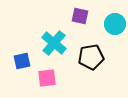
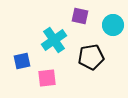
cyan circle: moved 2 px left, 1 px down
cyan cross: moved 3 px up; rotated 15 degrees clockwise
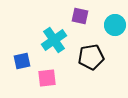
cyan circle: moved 2 px right
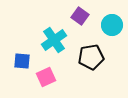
purple square: rotated 24 degrees clockwise
cyan circle: moved 3 px left
blue square: rotated 18 degrees clockwise
pink square: moved 1 px left, 1 px up; rotated 18 degrees counterclockwise
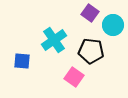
purple square: moved 10 px right, 3 px up
cyan circle: moved 1 px right
black pentagon: moved 6 px up; rotated 15 degrees clockwise
pink square: moved 28 px right; rotated 30 degrees counterclockwise
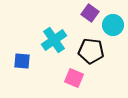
pink square: moved 1 px down; rotated 12 degrees counterclockwise
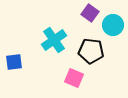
blue square: moved 8 px left, 1 px down; rotated 12 degrees counterclockwise
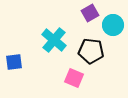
purple square: rotated 24 degrees clockwise
cyan cross: rotated 15 degrees counterclockwise
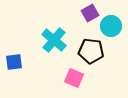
cyan circle: moved 2 px left, 1 px down
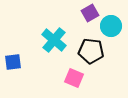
blue square: moved 1 px left
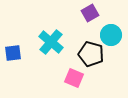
cyan circle: moved 9 px down
cyan cross: moved 3 px left, 2 px down
black pentagon: moved 3 px down; rotated 10 degrees clockwise
blue square: moved 9 px up
